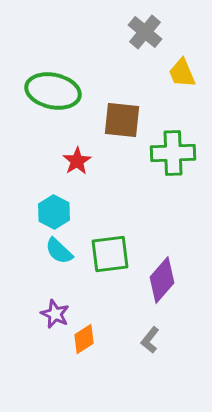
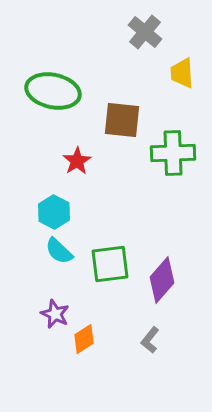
yellow trapezoid: rotated 20 degrees clockwise
green square: moved 10 px down
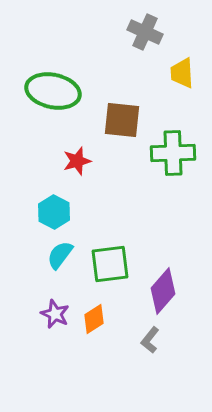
gray cross: rotated 16 degrees counterclockwise
red star: rotated 16 degrees clockwise
cyan semicircle: moved 1 px right, 4 px down; rotated 84 degrees clockwise
purple diamond: moved 1 px right, 11 px down
orange diamond: moved 10 px right, 20 px up
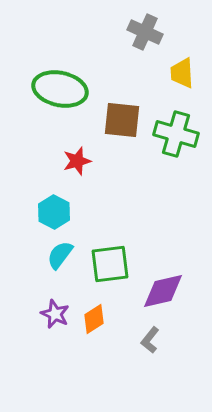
green ellipse: moved 7 px right, 2 px up
green cross: moved 3 px right, 19 px up; rotated 18 degrees clockwise
purple diamond: rotated 36 degrees clockwise
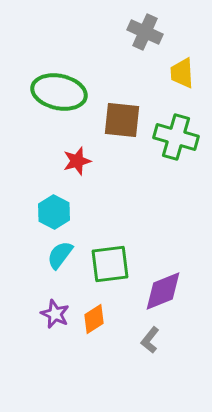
green ellipse: moved 1 px left, 3 px down
green cross: moved 3 px down
purple diamond: rotated 9 degrees counterclockwise
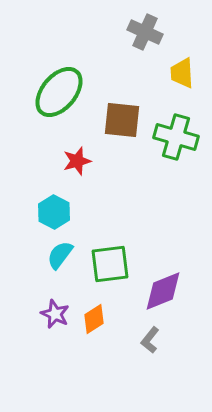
green ellipse: rotated 62 degrees counterclockwise
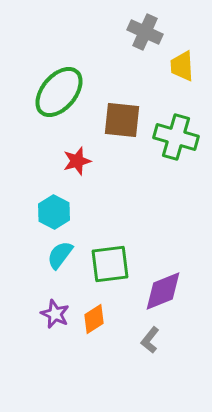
yellow trapezoid: moved 7 px up
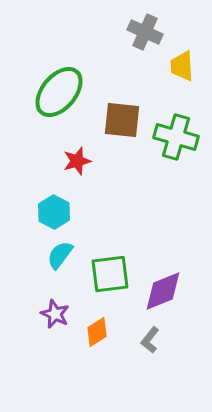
green square: moved 10 px down
orange diamond: moved 3 px right, 13 px down
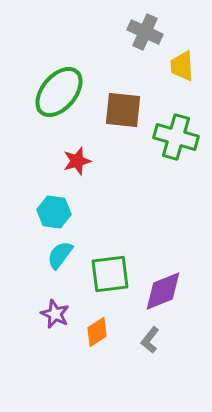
brown square: moved 1 px right, 10 px up
cyan hexagon: rotated 20 degrees counterclockwise
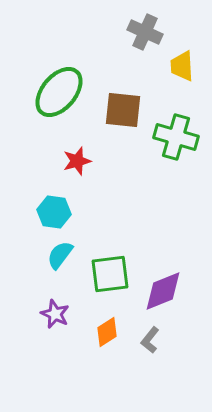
orange diamond: moved 10 px right
